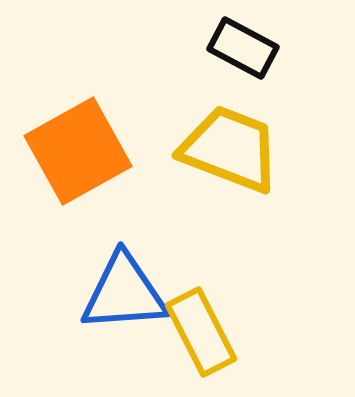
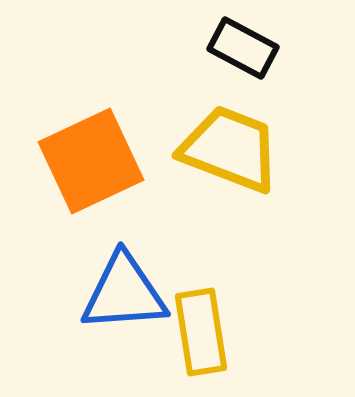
orange square: moved 13 px right, 10 px down; rotated 4 degrees clockwise
yellow rectangle: rotated 18 degrees clockwise
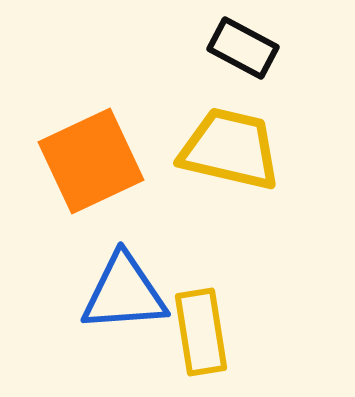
yellow trapezoid: rotated 8 degrees counterclockwise
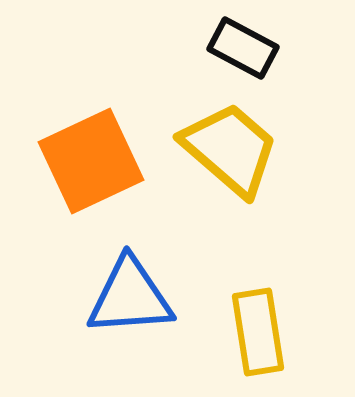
yellow trapezoid: rotated 28 degrees clockwise
blue triangle: moved 6 px right, 4 px down
yellow rectangle: moved 57 px right
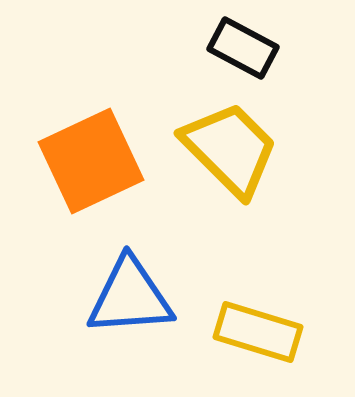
yellow trapezoid: rotated 4 degrees clockwise
yellow rectangle: rotated 64 degrees counterclockwise
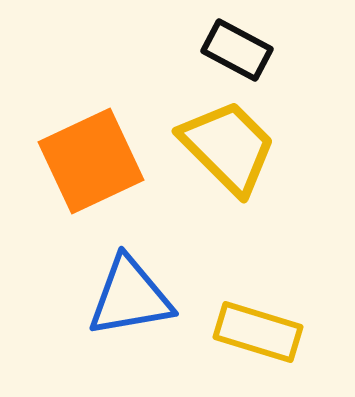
black rectangle: moved 6 px left, 2 px down
yellow trapezoid: moved 2 px left, 2 px up
blue triangle: rotated 6 degrees counterclockwise
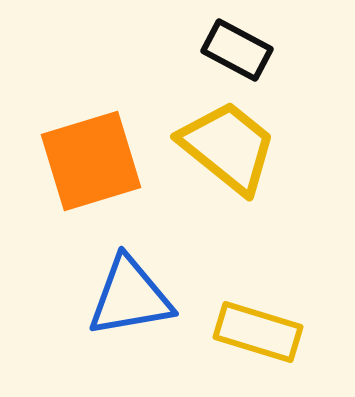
yellow trapezoid: rotated 6 degrees counterclockwise
orange square: rotated 8 degrees clockwise
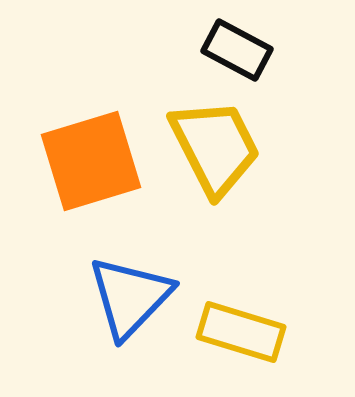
yellow trapezoid: moved 13 px left; rotated 24 degrees clockwise
blue triangle: rotated 36 degrees counterclockwise
yellow rectangle: moved 17 px left
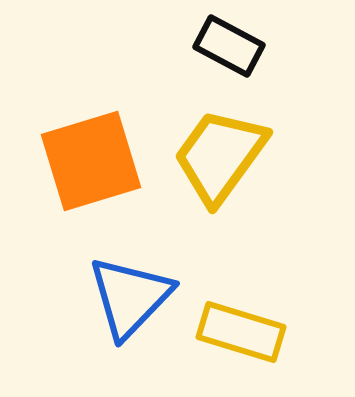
black rectangle: moved 8 px left, 4 px up
yellow trapezoid: moved 5 px right, 9 px down; rotated 117 degrees counterclockwise
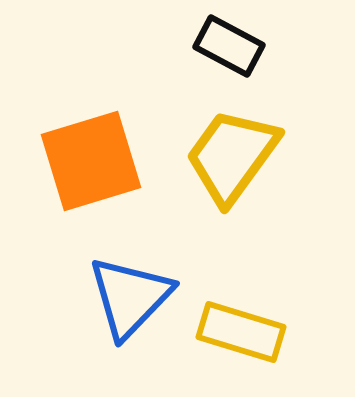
yellow trapezoid: moved 12 px right
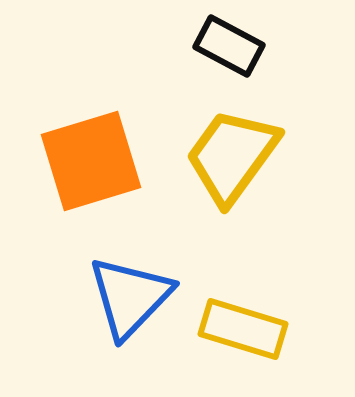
yellow rectangle: moved 2 px right, 3 px up
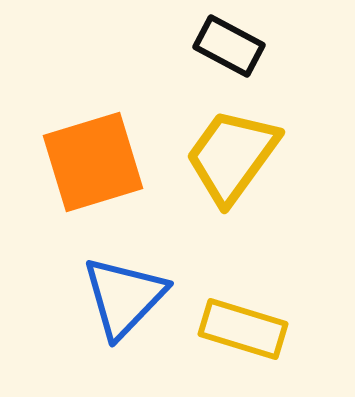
orange square: moved 2 px right, 1 px down
blue triangle: moved 6 px left
